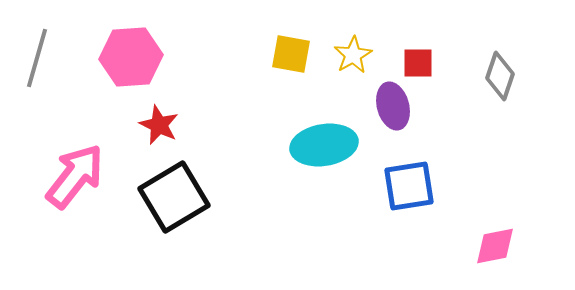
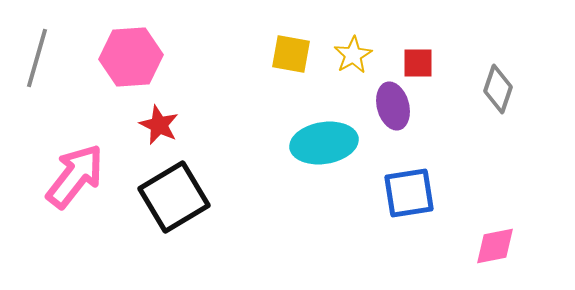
gray diamond: moved 2 px left, 13 px down
cyan ellipse: moved 2 px up
blue square: moved 7 px down
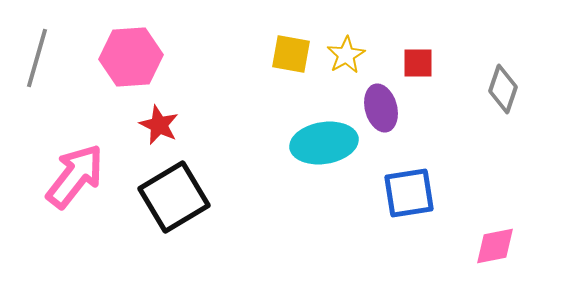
yellow star: moved 7 px left
gray diamond: moved 5 px right
purple ellipse: moved 12 px left, 2 px down
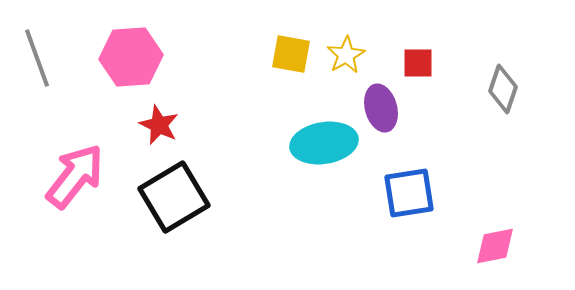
gray line: rotated 36 degrees counterclockwise
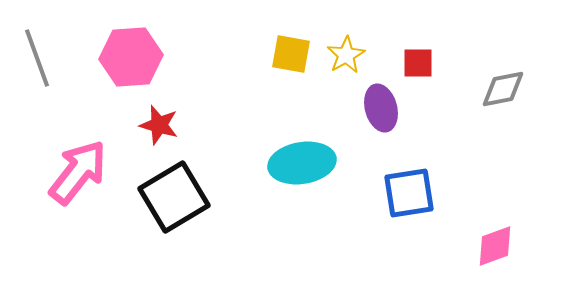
gray diamond: rotated 60 degrees clockwise
red star: rotated 9 degrees counterclockwise
cyan ellipse: moved 22 px left, 20 px down
pink arrow: moved 3 px right, 4 px up
pink diamond: rotated 9 degrees counterclockwise
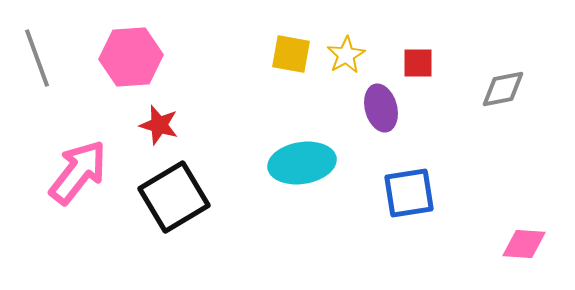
pink diamond: moved 29 px right, 2 px up; rotated 24 degrees clockwise
